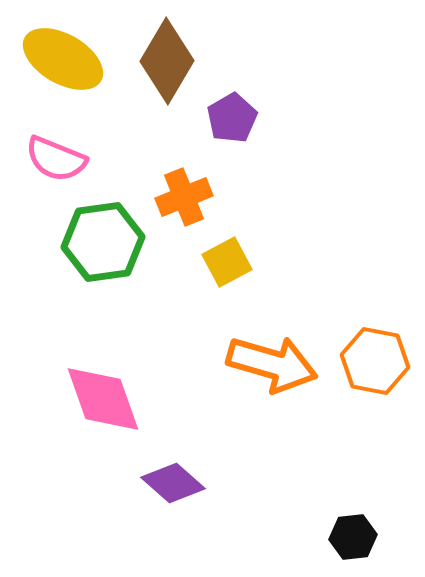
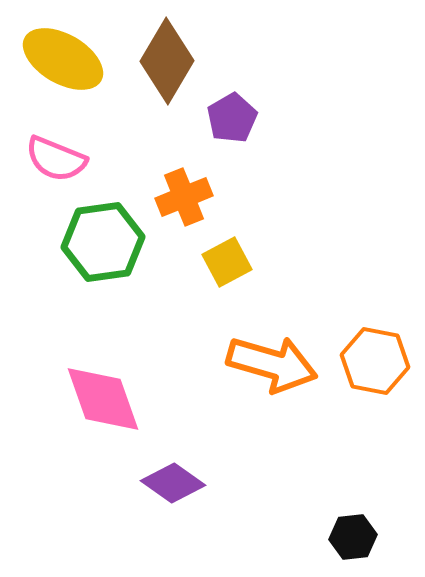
purple diamond: rotated 6 degrees counterclockwise
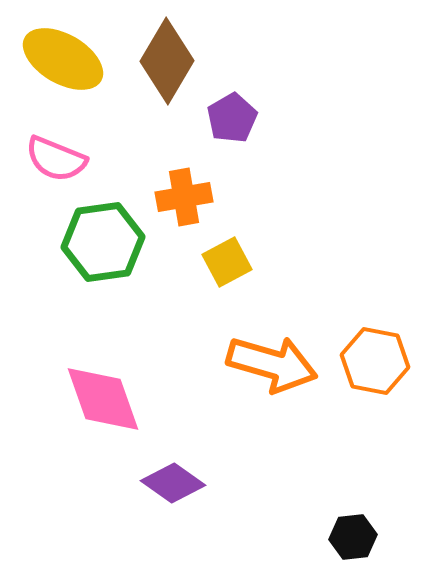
orange cross: rotated 12 degrees clockwise
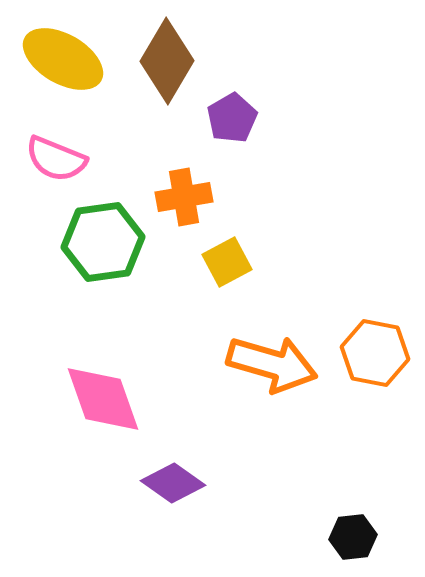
orange hexagon: moved 8 px up
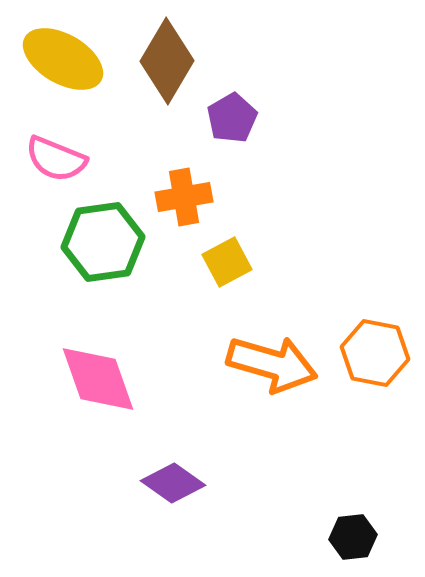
pink diamond: moved 5 px left, 20 px up
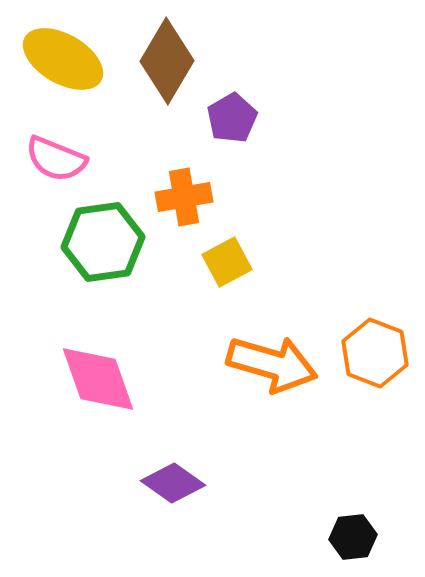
orange hexagon: rotated 10 degrees clockwise
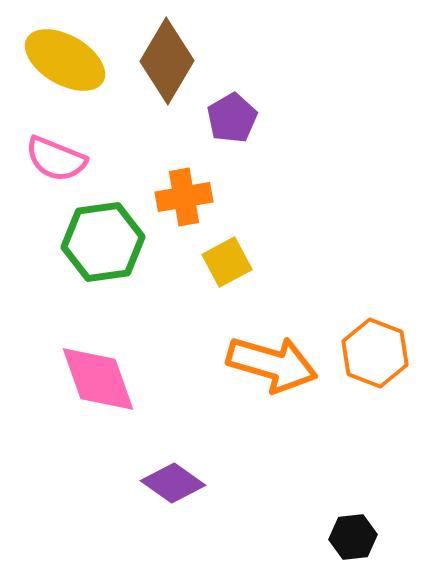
yellow ellipse: moved 2 px right, 1 px down
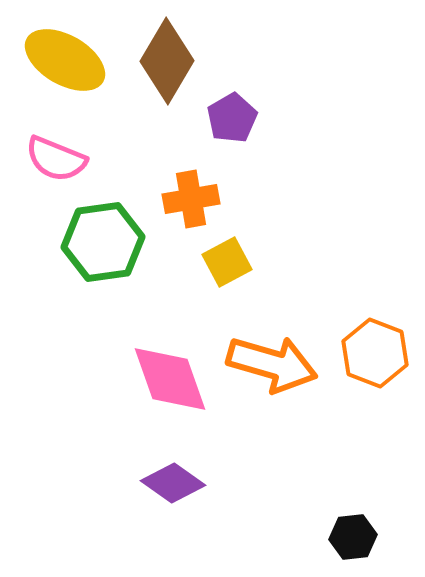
orange cross: moved 7 px right, 2 px down
pink diamond: moved 72 px right
